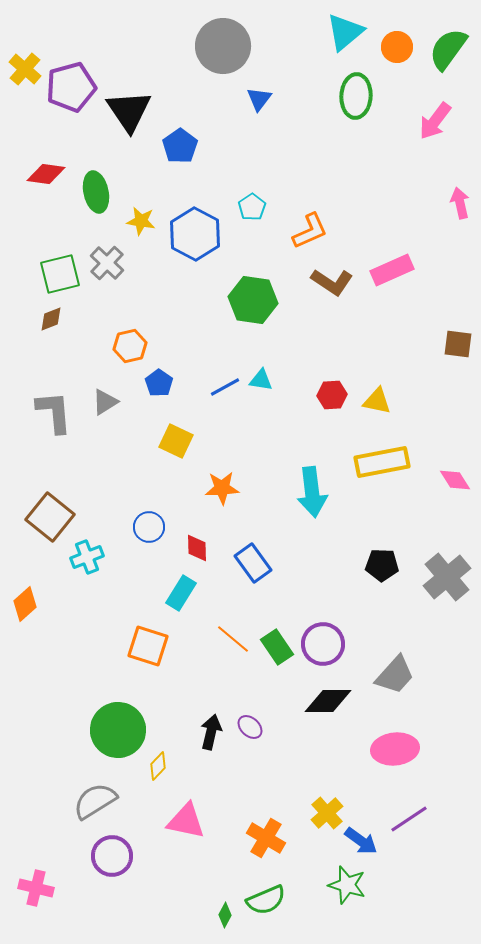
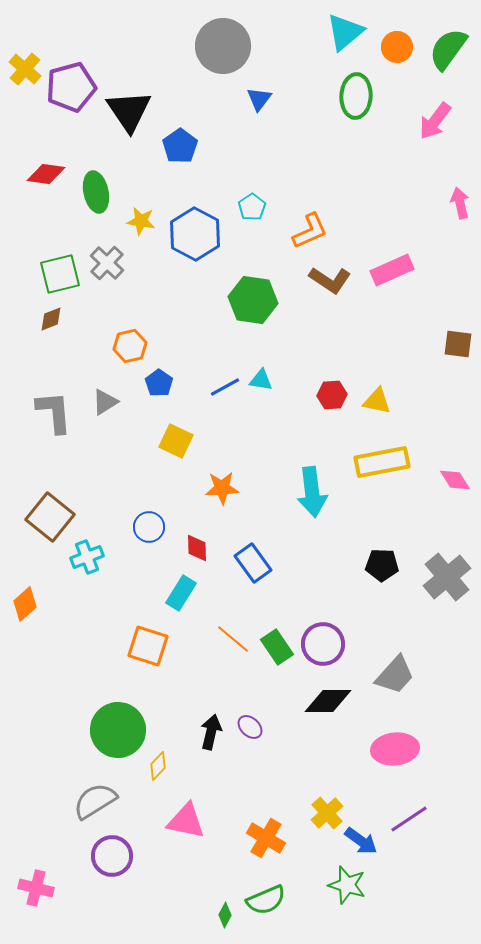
brown L-shape at (332, 282): moved 2 px left, 2 px up
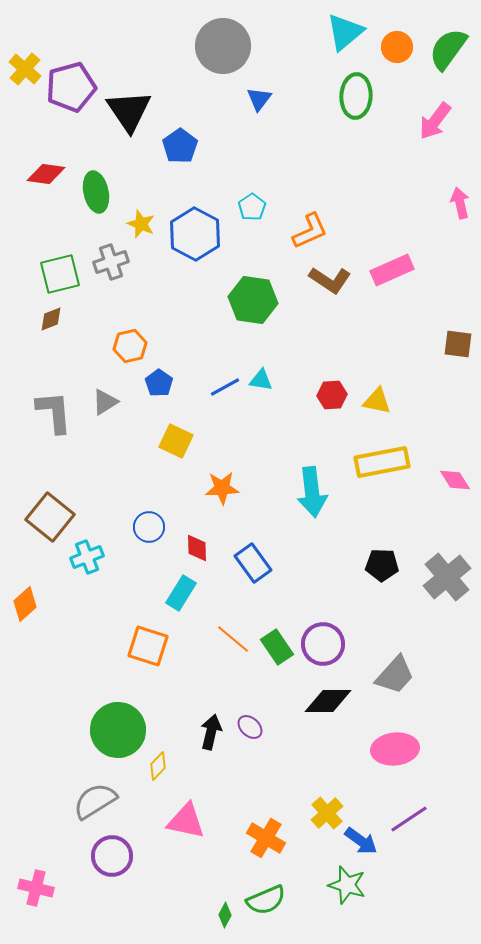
yellow star at (141, 221): moved 3 px down; rotated 12 degrees clockwise
gray cross at (107, 263): moved 4 px right, 1 px up; rotated 28 degrees clockwise
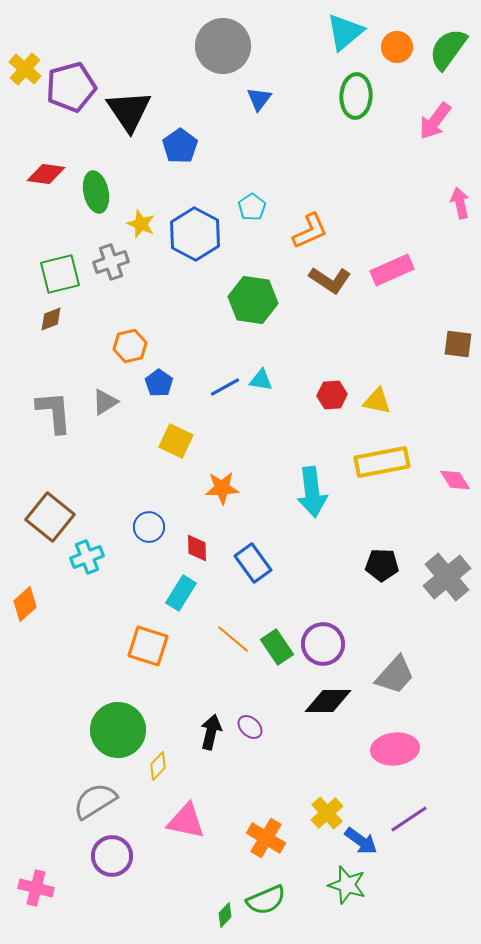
green diamond at (225, 915): rotated 15 degrees clockwise
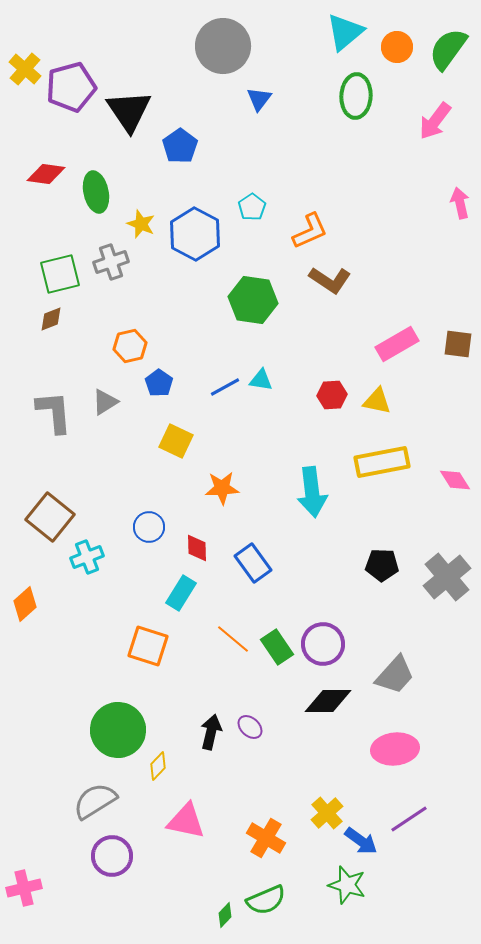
pink rectangle at (392, 270): moved 5 px right, 74 px down; rotated 6 degrees counterclockwise
pink cross at (36, 888): moved 12 px left; rotated 28 degrees counterclockwise
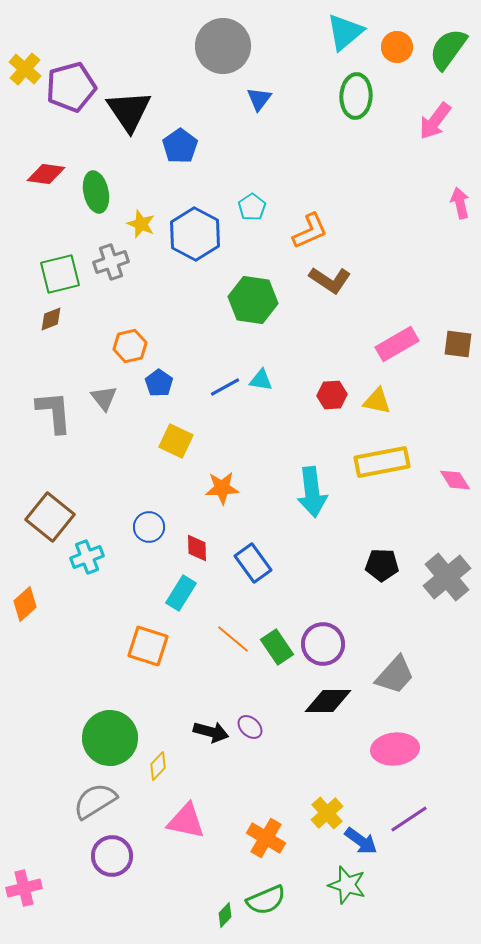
gray triangle at (105, 402): moved 1 px left, 4 px up; rotated 36 degrees counterclockwise
green circle at (118, 730): moved 8 px left, 8 px down
black arrow at (211, 732): rotated 92 degrees clockwise
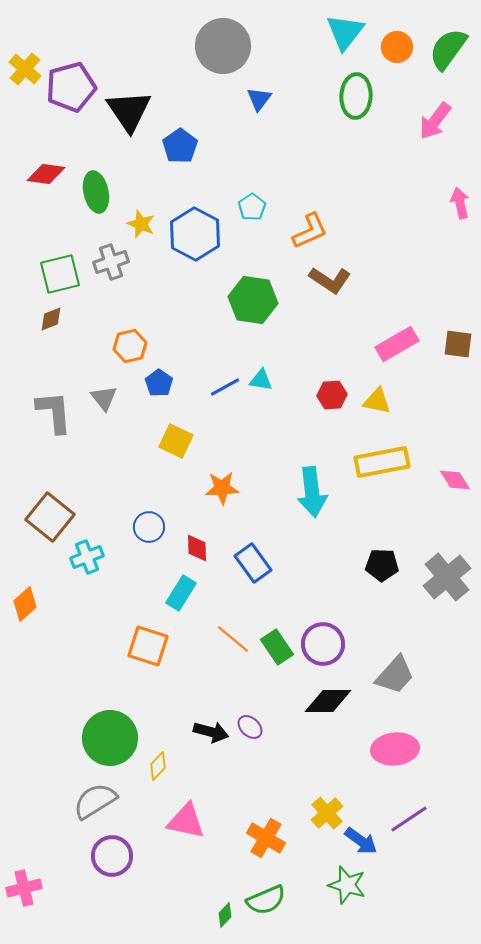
cyan triangle at (345, 32): rotated 12 degrees counterclockwise
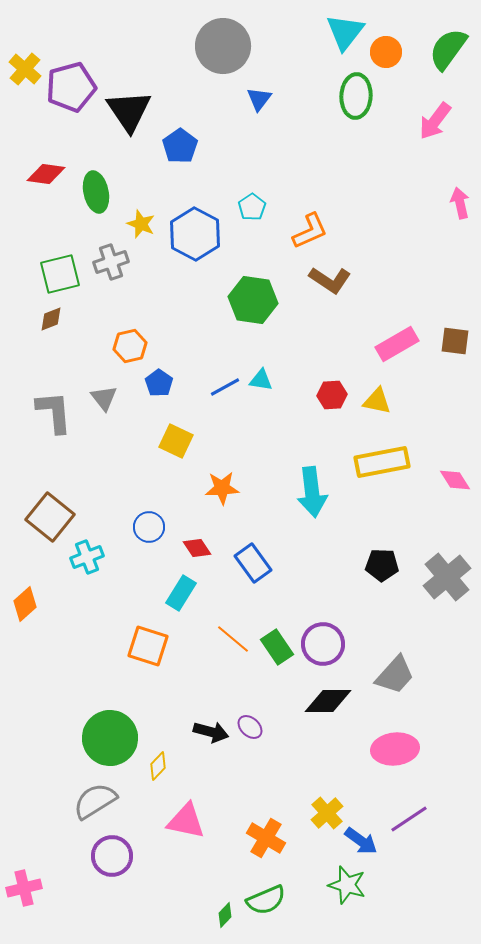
orange circle at (397, 47): moved 11 px left, 5 px down
brown square at (458, 344): moved 3 px left, 3 px up
red diamond at (197, 548): rotated 32 degrees counterclockwise
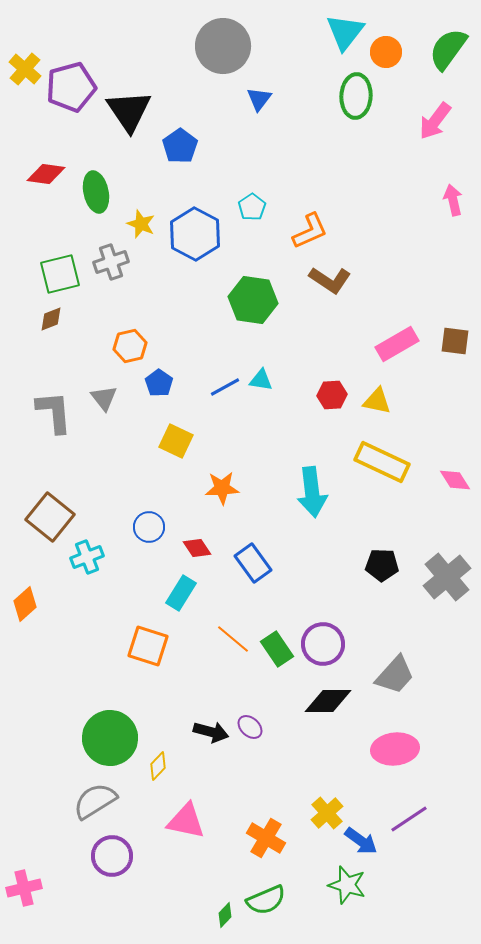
pink arrow at (460, 203): moved 7 px left, 3 px up
yellow rectangle at (382, 462): rotated 36 degrees clockwise
green rectangle at (277, 647): moved 2 px down
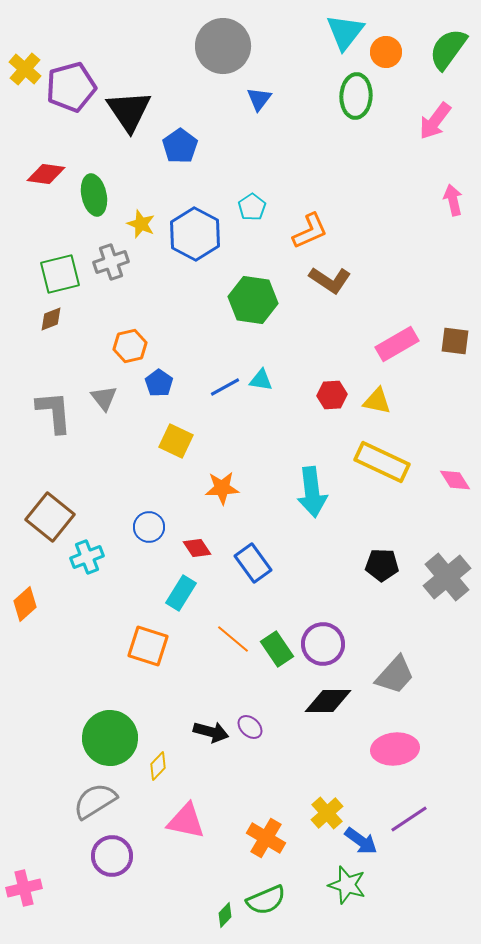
green ellipse at (96, 192): moved 2 px left, 3 px down
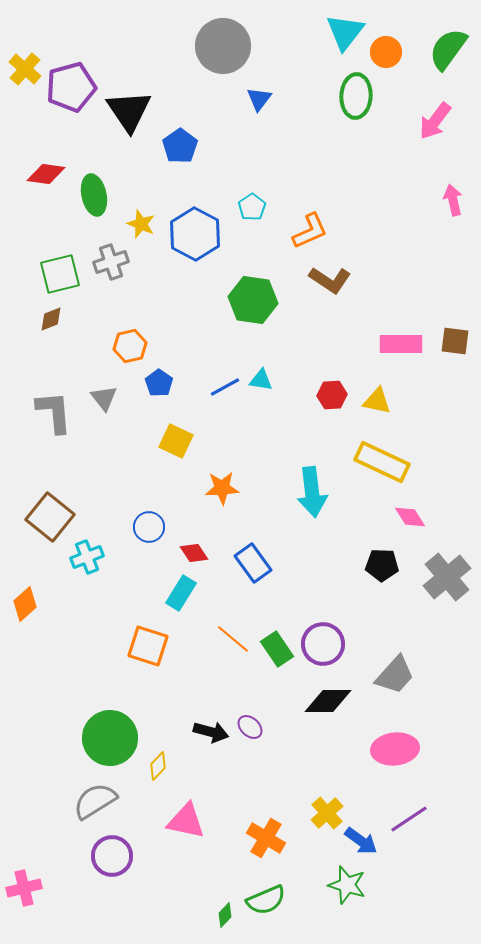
pink rectangle at (397, 344): moved 4 px right; rotated 30 degrees clockwise
pink diamond at (455, 480): moved 45 px left, 37 px down
red diamond at (197, 548): moved 3 px left, 5 px down
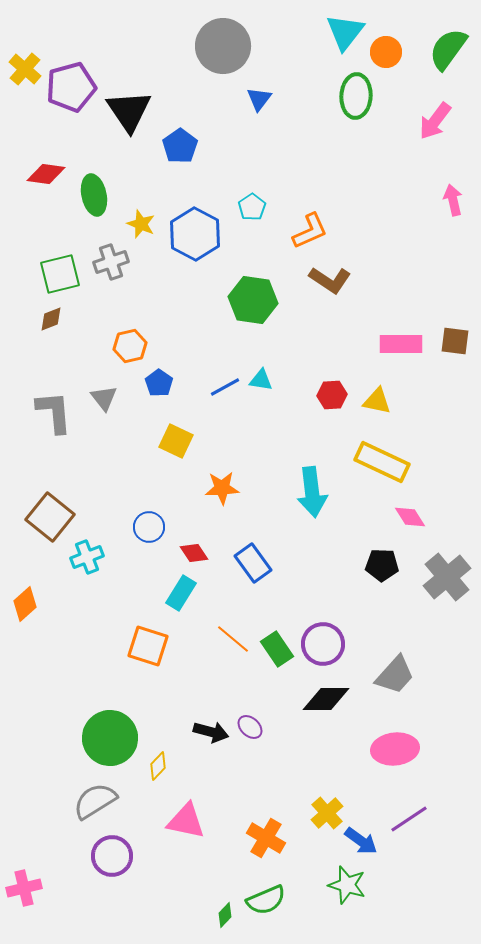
black diamond at (328, 701): moved 2 px left, 2 px up
